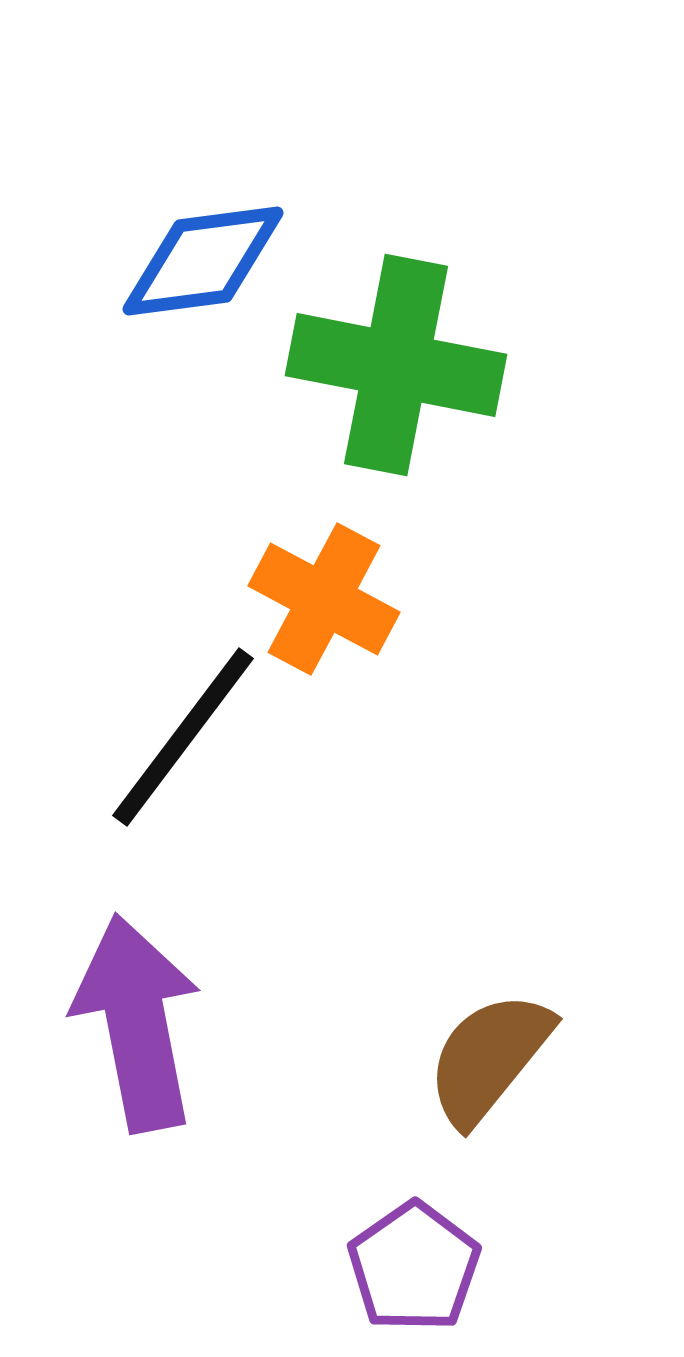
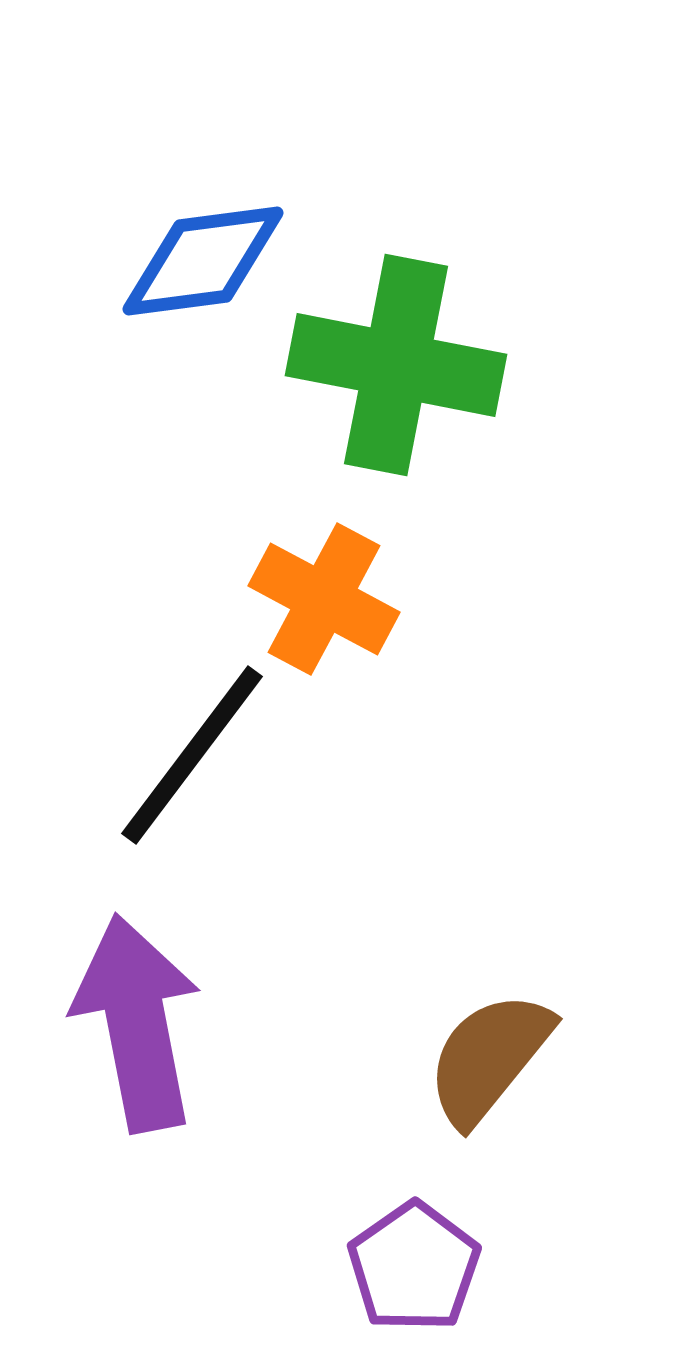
black line: moved 9 px right, 18 px down
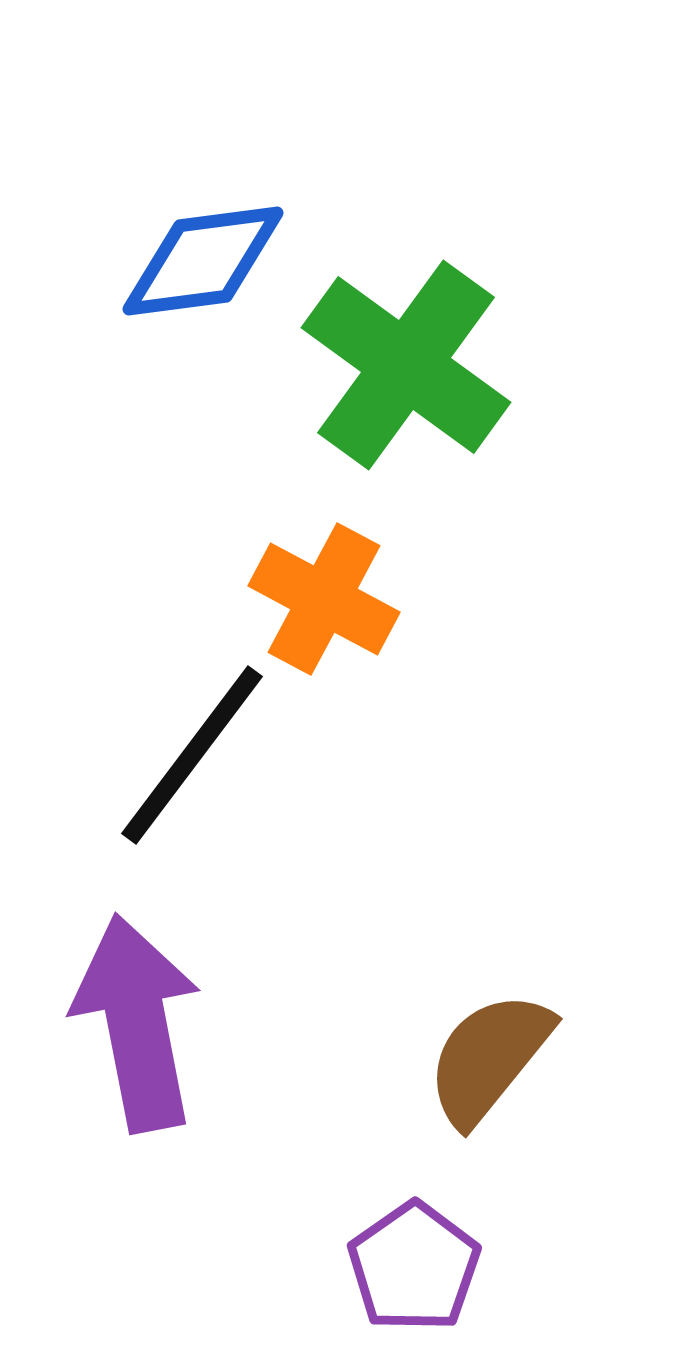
green cross: moved 10 px right; rotated 25 degrees clockwise
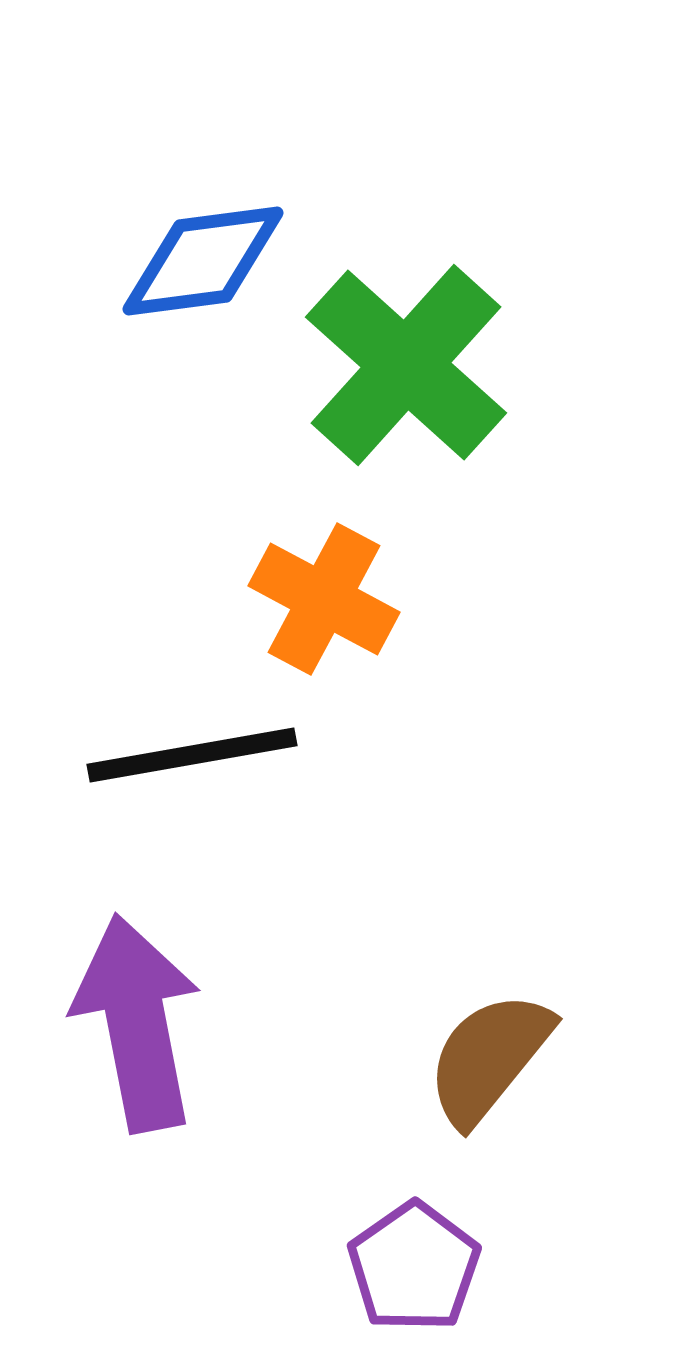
green cross: rotated 6 degrees clockwise
black line: rotated 43 degrees clockwise
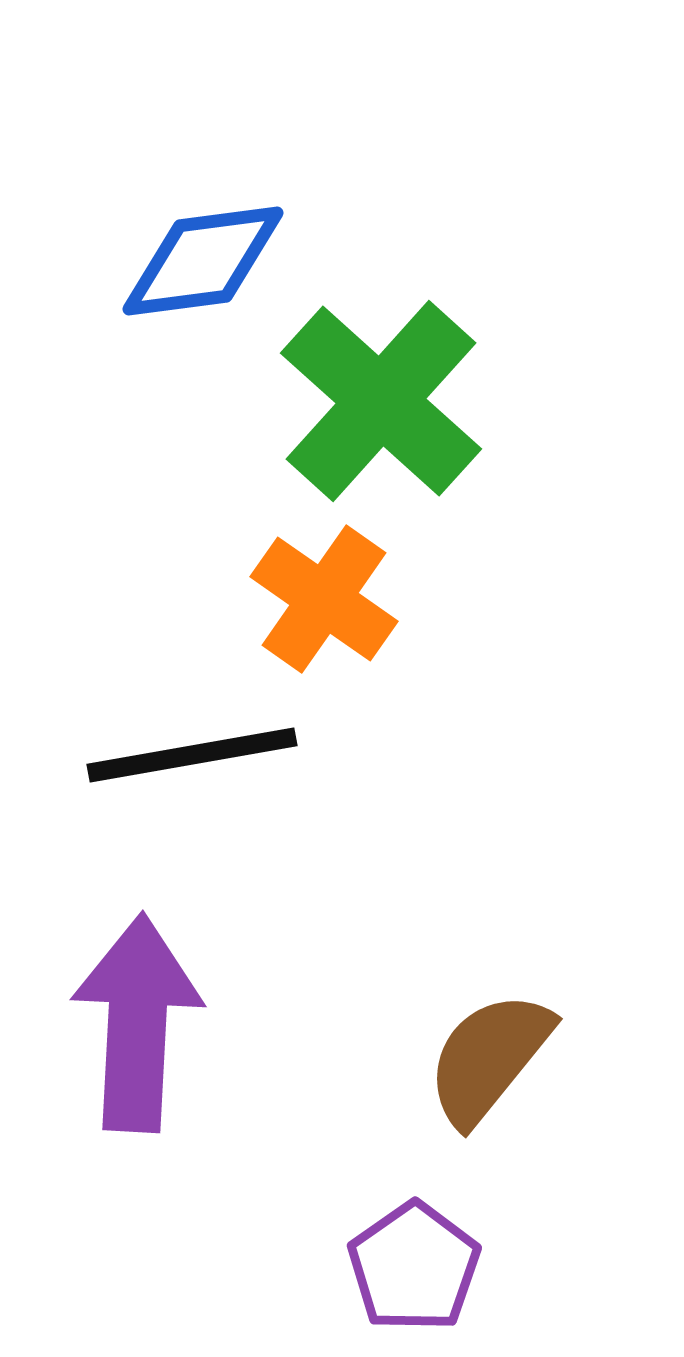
green cross: moved 25 px left, 36 px down
orange cross: rotated 7 degrees clockwise
purple arrow: rotated 14 degrees clockwise
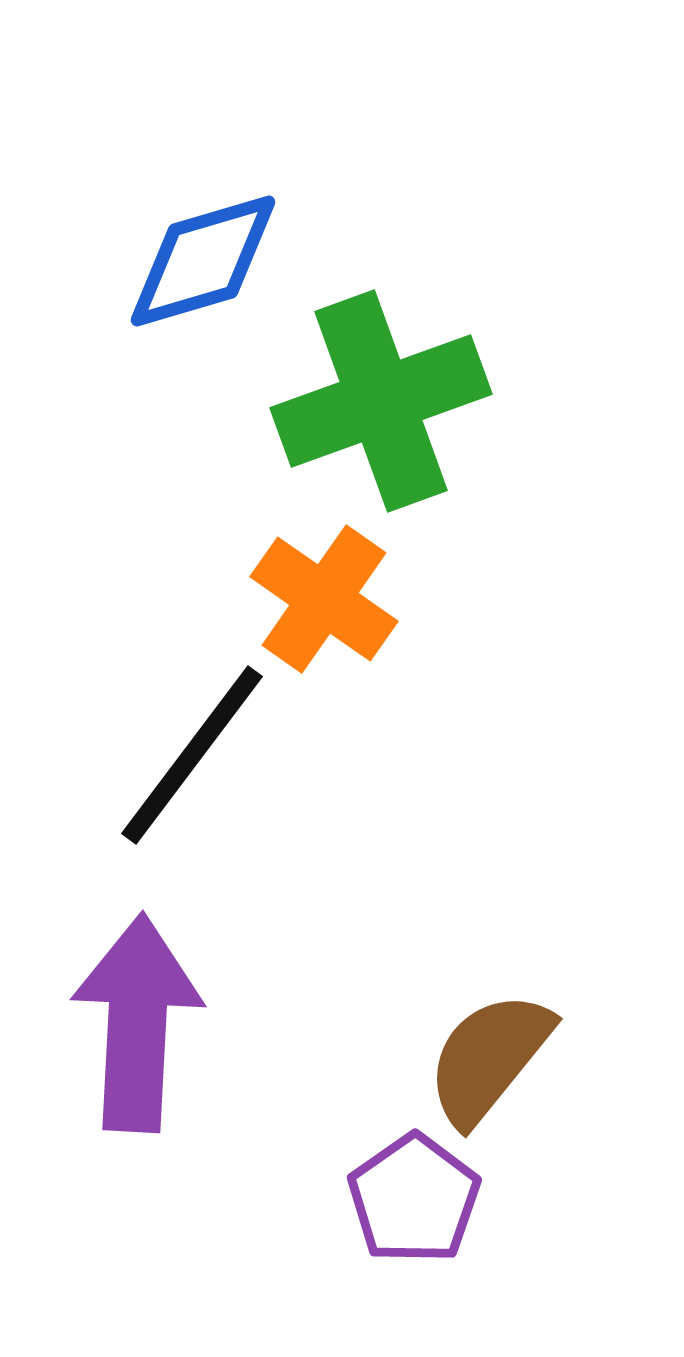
blue diamond: rotated 9 degrees counterclockwise
green cross: rotated 28 degrees clockwise
black line: rotated 43 degrees counterclockwise
purple pentagon: moved 68 px up
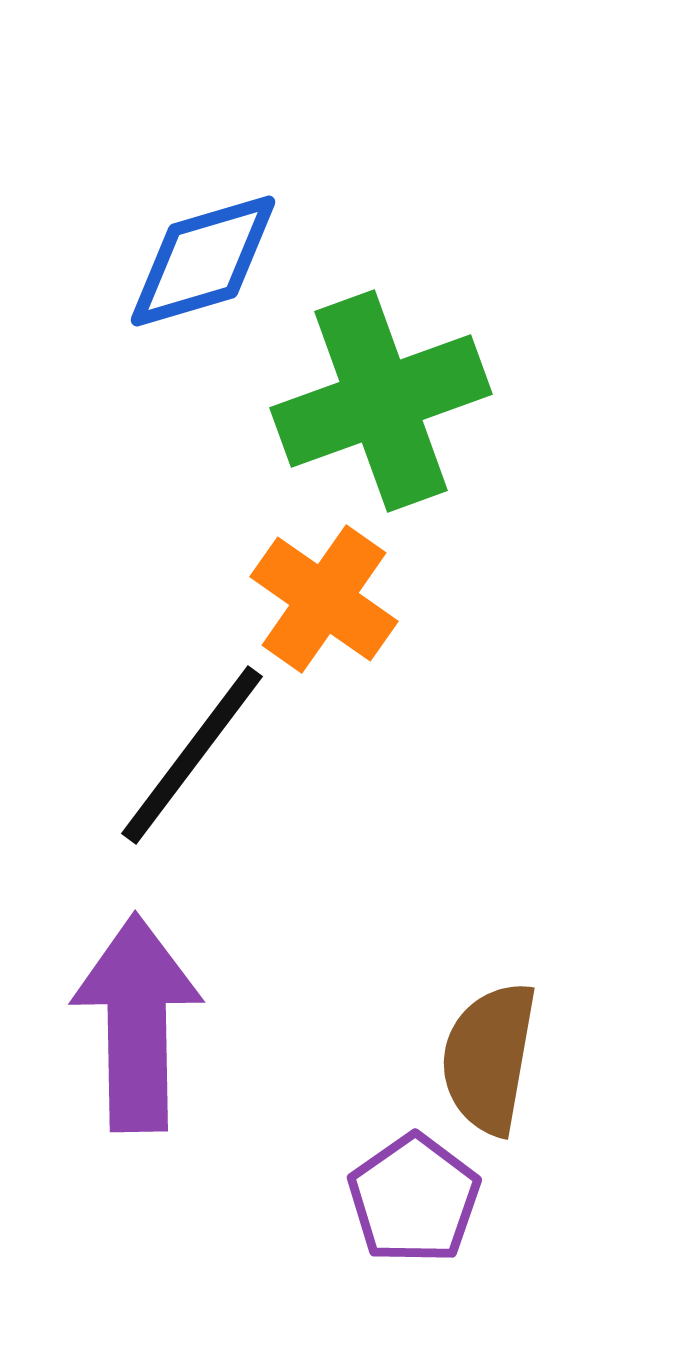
purple arrow: rotated 4 degrees counterclockwise
brown semicircle: rotated 29 degrees counterclockwise
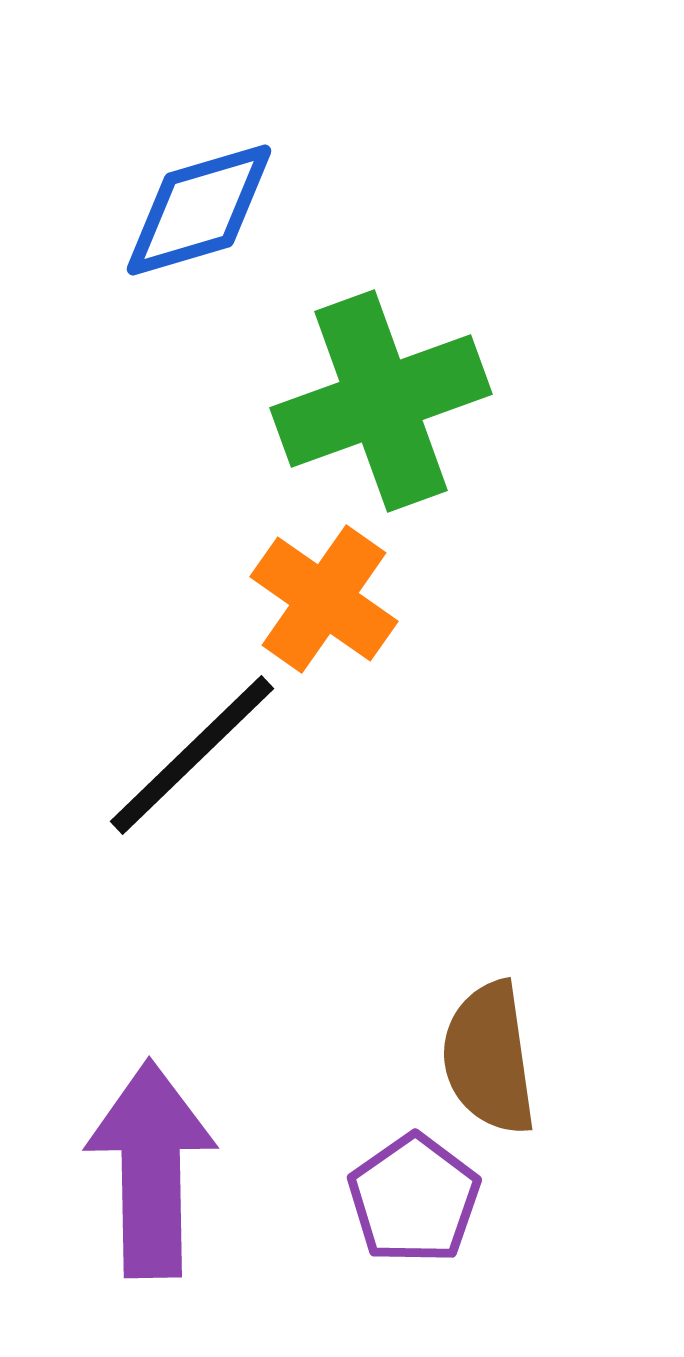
blue diamond: moved 4 px left, 51 px up
black line: rotated 9 degrees clockwise
purple arrow: moved 14 px right, 146 px down
brown semicircle: rotated 18 degrees counterclockwise
